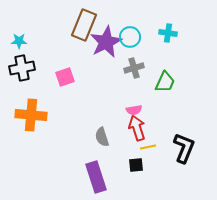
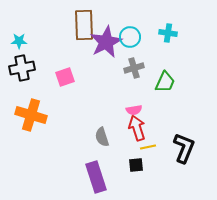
brown rectangle: rotated 24 degrees counterclockwise
orange cross: rotated 12 degrees clockwise
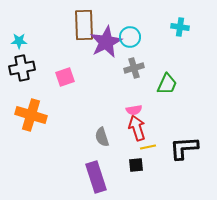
cyan cross: moved 12 px right, 6 px up
green trapezoid: moved 2 px right, 2 px down
black L-shape: rotated 116 degrees counterclockwise
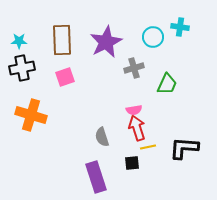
brown rectangle: moved 22 px left, 15 px down
cyan circle: moved 23 px right
black L-shape: rotated 8 degrees clockwise
black square: moved 4 px left, 2 px up
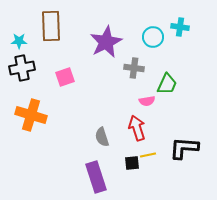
brown rectangle: moved 11 px left, 14 px up
gray cross: rotated 24 degrees clockwise
pink semicircle: moved 13 px right, 9 px up
yellow line: moved 8 px down
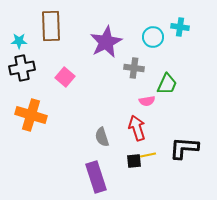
pink square: rotated 30 degrees counterclockwise
black square: moved 2 px right, 2 px up
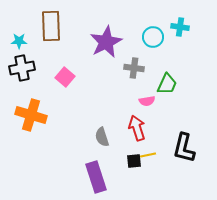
black L-shape: rotated 80 degrees counterclockwise
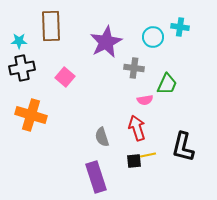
pink semicircle: moved 2 px left, 1 px up
black L-shape: moved 1 px left, 1 px up
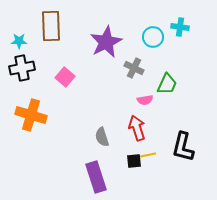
gray cross: rotated 18 degrees clockwise
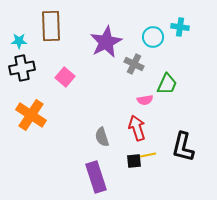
gray cross: moved 4 px up
orange cross: rotated 16 degrees clockwise
